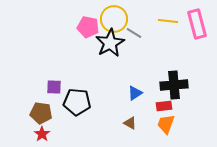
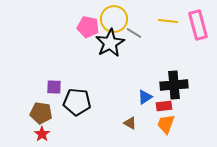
pink rectangle: moved 1 px right, 1 px down
blue triangle: moved 10 px right, 4 px down
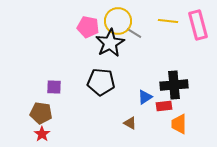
yellow circle: moved 4 px right, 2 px down
black pentagon: moved 24 px right, 20 px up
orange trapezoid: moved 13 px right; rotated 20 degrees counterclockwise
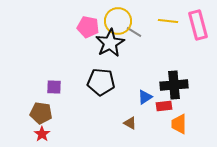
gray line: moved 1 px up
